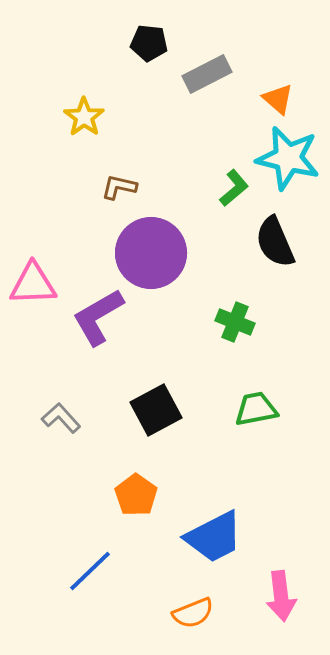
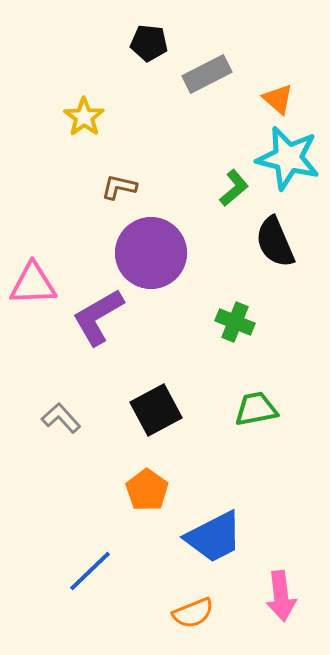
orange pentagon: moved 11 px right, 5 px up
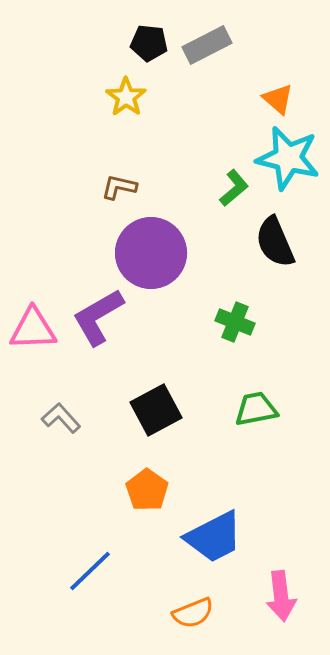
gray rectangle: moved 29 px up
yellow star: moved 42 px right, 20 px up
pink triangle: moved 45 px down
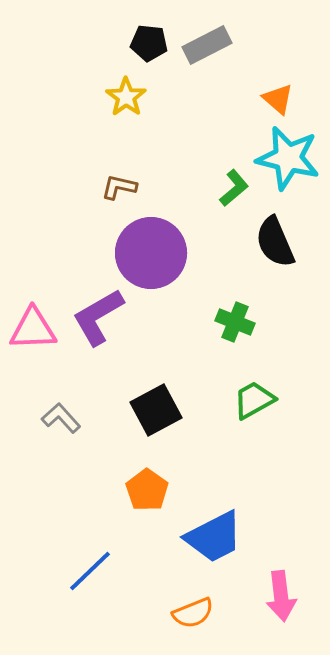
green trapezoid: moved 2 px left, 9 px up; rotated 18 degrees counterclockwise
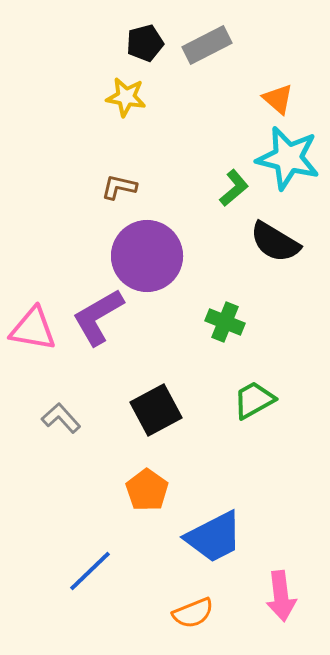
black pentagon: moved 4 px left; rotated 21 degrees counterclockwise
yellow star: rotated 27 degrees counterclockwise
black semicircle: rotated 36 degrees counterclockwise
purple circle: moved 4 px left, 3 px down
green cross: moved 10 px left
pink triangle: rotated 12 degrees clockwise
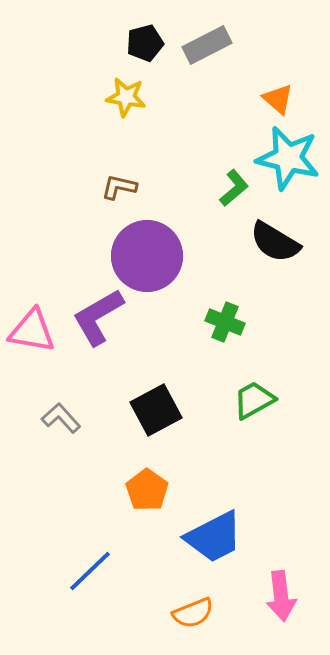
pink triangle: moved 1 px left, 2 px down
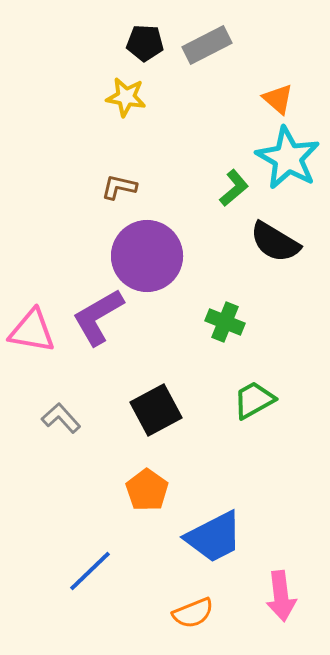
black pentagon: rotated 18 degrees clockwise
cyan star: rotated 16 degrees clockwise
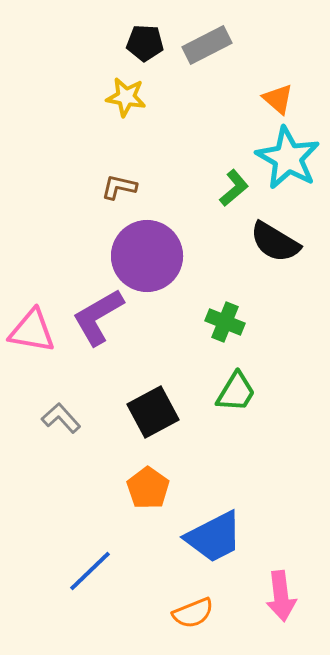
green trapezoid: moved 18 px left, 8 px up; rotated 150 degrees clockwise
black square: moved 3 px left, 2 px down
orange pentagon: moved 1 px right, 2 px up
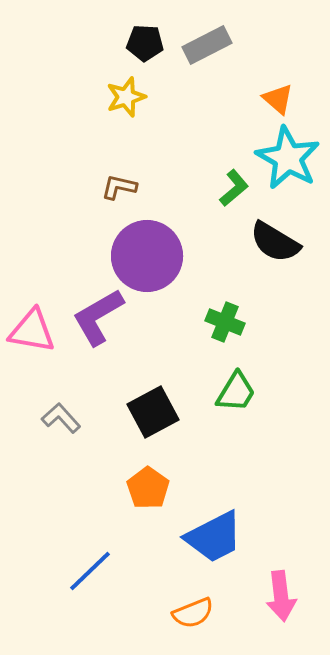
yellow star: rotated 27 degrees counterclockwise
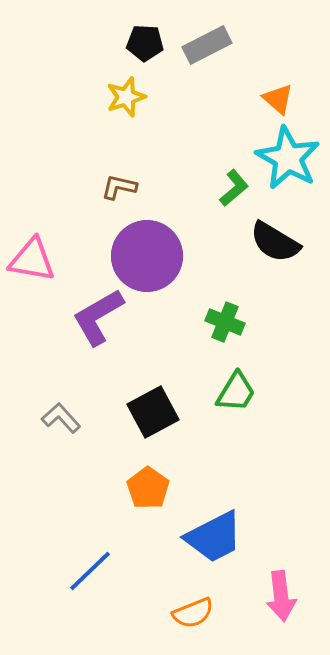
pink triangle: moved 71 px up
